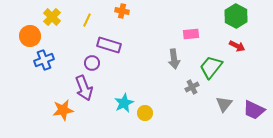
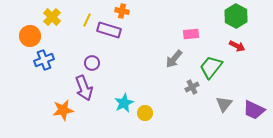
purple rectangle: moved 15 px up
gray arrow: rotated 48 degrees clockwise
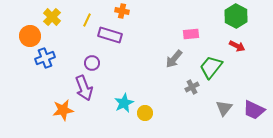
purple rectangle: moved 1 px right, 5 px down
blue cross: moved 1 px right, 2 px up
gray triangle: moved 4 px down
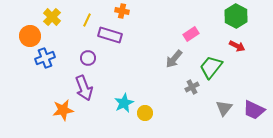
pink rectangle: rotated 28 degrees counterclockwise
purple circle: moved 4 px left, 5 px up
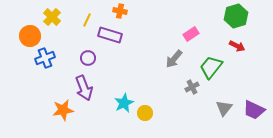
orange cross: moved 2 px left
green hexagon: rotated 15 degrees clockwise
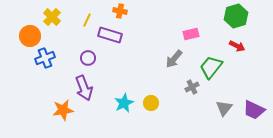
pink rectangle: rotated 21 degrees clockwise
yellow circle: moved 6 px right, 10 px up
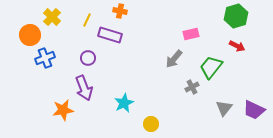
orange circle: moved 1 px up
yellow circle: moved 21 px down
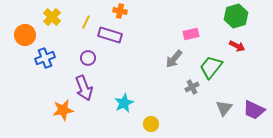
yellow line: moved 1 px left, 2 px down
orange circle: moved 5 px left
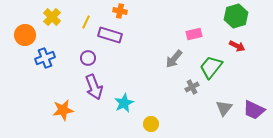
pink rectangle: moved 3 px right
purple arrow: moved 10 px right, 1 px up
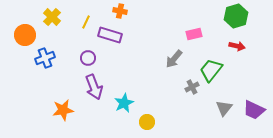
red arrow: rotated 14 degrees counterclockwise
green trapezoid: moved 3 px down
yellow circle: moved 4 px left, 2 px up
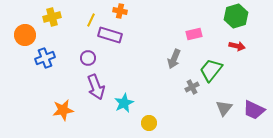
yellow cross: rotated 30 degrees clockwise
yellow line: moved 5 px right, 2 px up
gray arrow: rotated 18 degrees counterclockwise
purple arrow: moved 2 px right
yellow circle: moved 2 px right, 1 px down
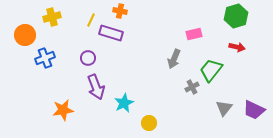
purple rectangle: moved 1 px right, 2 px up
red arrow: moved 1 px down
